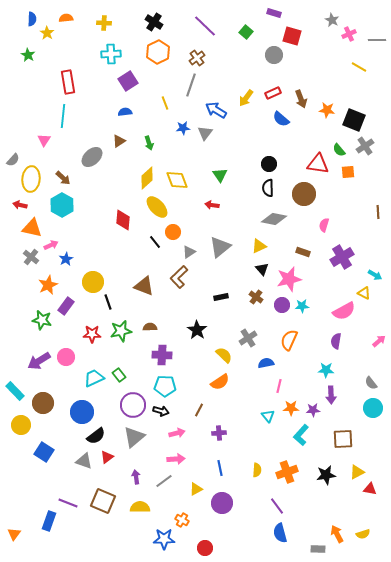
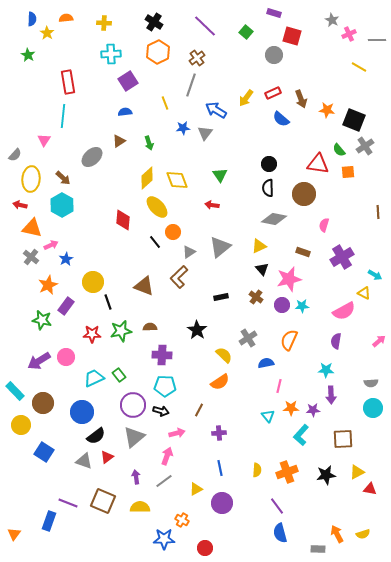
gray semicircle at (13, 160): moved 2 px right, 5 px up
gray semicircle at (371, 383): rotated 56 degrees counterclockwise
pink arrow at (176, 459): moved 9 px left, 3 px up; rotated 66 degrees counterclockwise
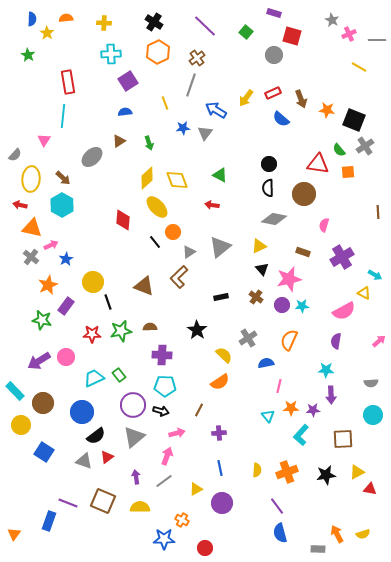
green triangle at (220, 175): rotated 28 degrees counterclockwise
cyan circle at (373, 408): moved 7 px down
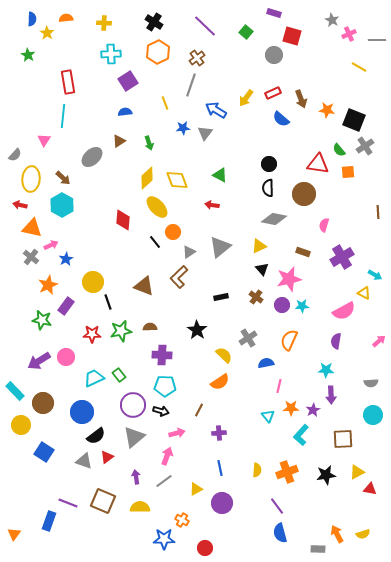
purple star at (313, 410): rotated 24 degrees counterclockwise
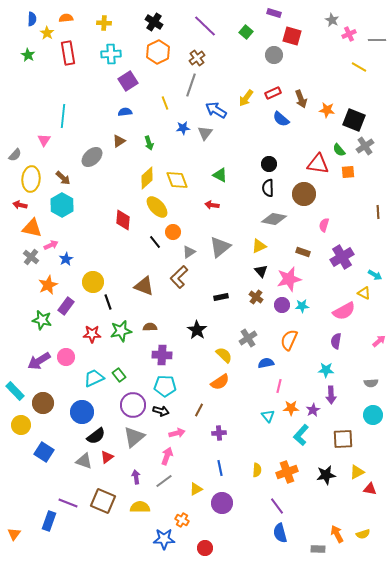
red rectangle at (68, 82): moved 29 px up
black triangle at (262, 269): moved 1 px left, 2 px down
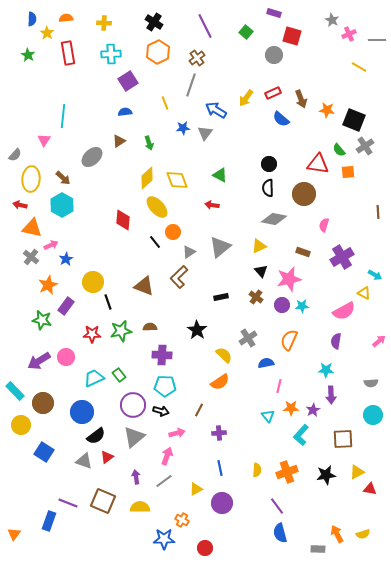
purple line at (205, 26): rotated 20 degrees clockwise
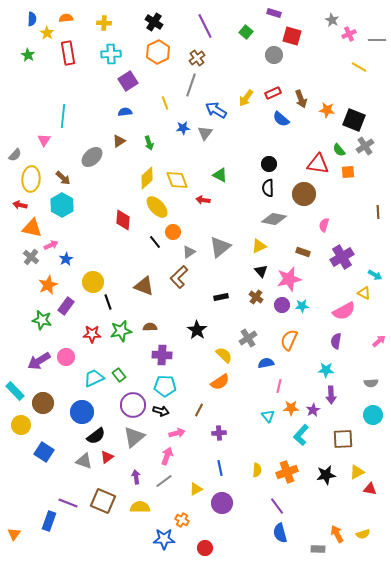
red arrow at (212, 205): moved 9 px left, 5 px up
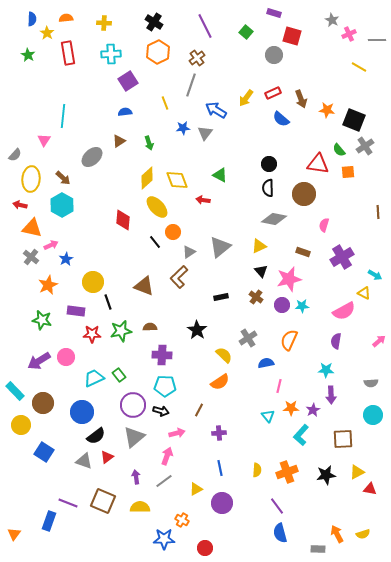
purple rectangle at (66, 306): moved 10 px right, 5 px down; rotated 60 degrees clockwise
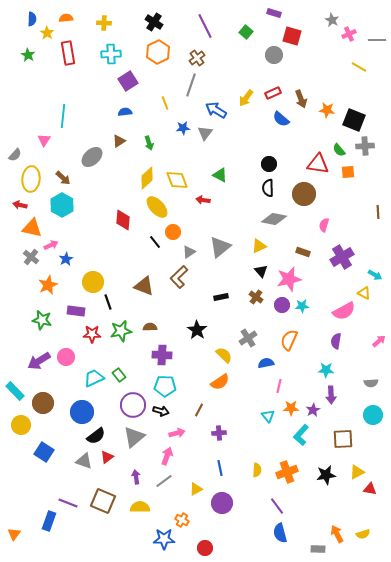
gray cross at (365, 146): rotated 30 degrees clockwise
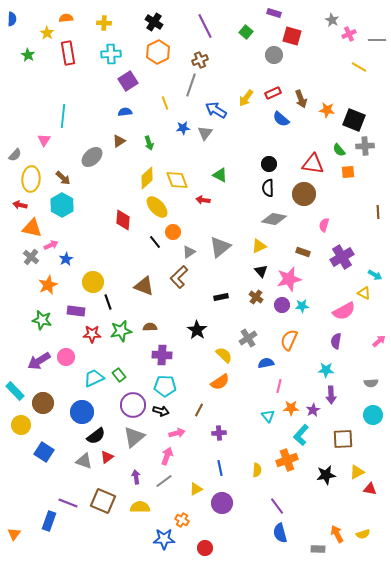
blue semicircle at (32, 19): moved 20 px left
brown cross at (197, 58): moved 3 px right, 2 px down; rotated 14 degrees clockwise
red triangle at (318, 164): moved 5 px left
orange cross at (287, 472): moved 12 px up
